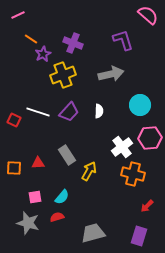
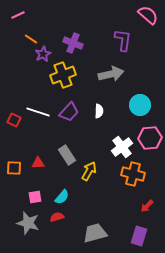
purple L-shape: rotated 25 degrees clockwise
gray trapezoid: moved 2 px right
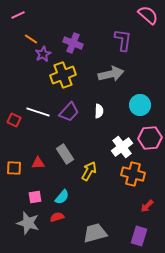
gray rectangle: moved 2 px left, 1 px up
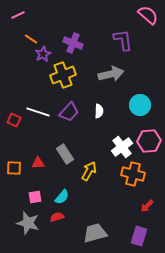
purple L-shape: rotated 15 degrees counterclockwise
pink hexagon: moved 1 px left, 3 px down
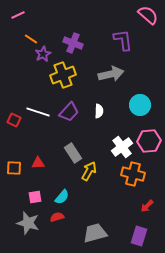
gray rectangle: moved 8 px right, 1 px up
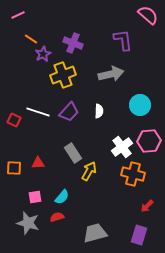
purple rectangle: moved 1 px up
